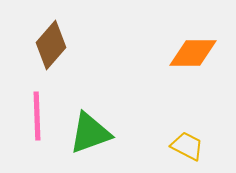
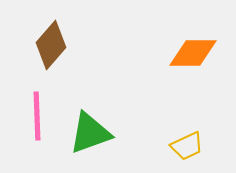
yellow trapezoid: rotated 128 degrees clockwise
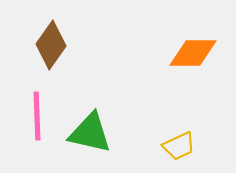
brown diamond: rotated 6 degrees counterclockwise
green triangle: rotated 33 degrees clockwise
yellow trapezoid: moved 8 px left
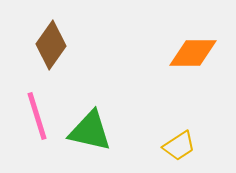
pink line: rotated 15 degrees counterclockwise
green triangle: moved 2 px up
yellow trapezoid: rotated 8 degrees counterclockwise
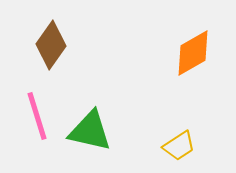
orange diamond: rotated 30 degrees counterclockwise
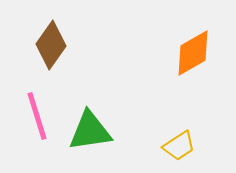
green triangle: rotated 21 degrees counterclockwise
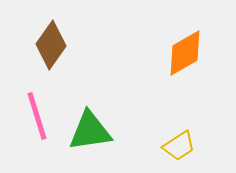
orange diamond: moved 8 px left
